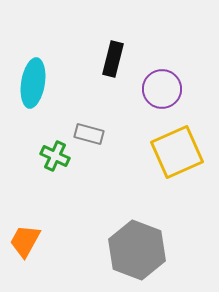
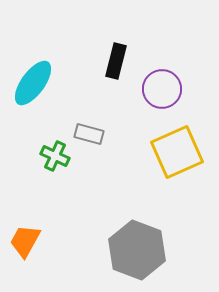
black rectangle: moved 3 px right, 2 px down
cyan ellipse: rotated 27 degrees clockwise
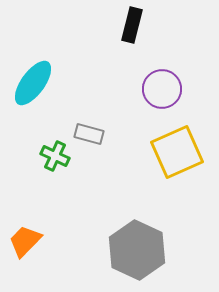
black rectangle: moved 16 px right, 36 px up
orange trapezoid: rotated 15 degrees clockwise
gray hexagon: rotated 4 degrees clockwise
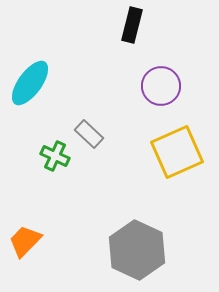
cyan ellipse: moved 3 px left
purple circle: moved 1 px left, 3 px up
gray rectangle: rotated 28 degrees clockwise
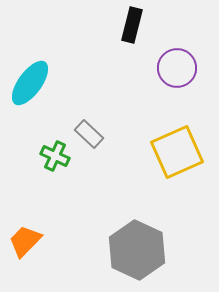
purple circle: moved 16 px right, 18 px up
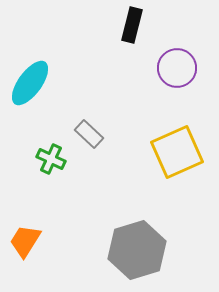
green cross: moved 4 px left, 3 px down
orange trapezoid: rotated 12 degrees counterclockwise
gray hexagon: rotated 18 degrees clockwise
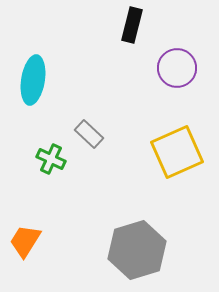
cyan ellipse: moved 3 px right, 3 px up; rotated 27 degrees counterclockwise
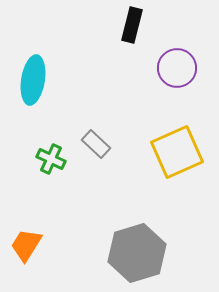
gray rectangle: moved 7 px right, 10 px down
orange trapezoid: moved 1 px right, 4 px down
gray hexagon: moved 3 px down
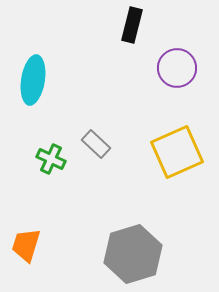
orange trapezoid: rotated 15 degrees counterclockwise
gray hexagon: moved 4 px left, 1 px down
